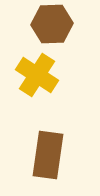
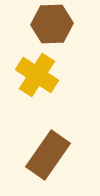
brown rectangle: rotated 27 degrees clockwise
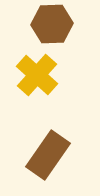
yellow cross: rotated 9 degrees clockwise
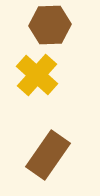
brown hexagon: moved 2 px left, 1 px down
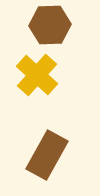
brown rectangle: moved 1 px left; rotated 6 degrees counterclockwise
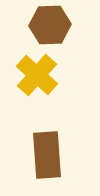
brown rectangle: rotated 33 degrees counterclockwise
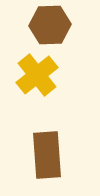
yellow cross: rotated 9 degrees clockwise
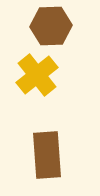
brown hexagon: moved 1 px right, 1 px down
